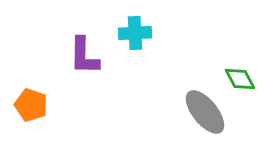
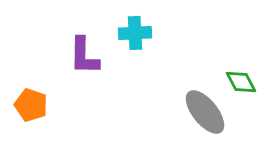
green diamond: moved 1 px right, 3 px down
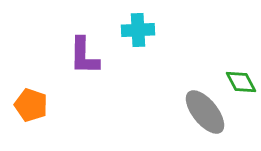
cyan cross: moved 3 px right, 3 px up
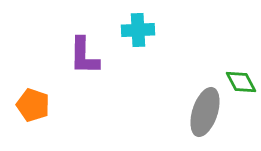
orange pentagon: moved 2 px right
gray ellipse: rotated 57 degrees clockwise
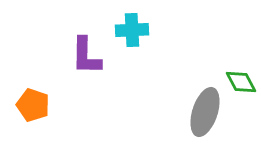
cyan cross: moved 6 px left
purple L-shape: moved 2 px right
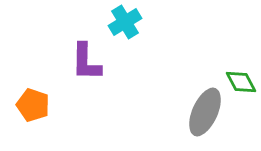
cyan cross: moved 7 px left, 8 px up; rotated 28 degrees counterclockwise
purple L-shape: moved 6 px down
gray ellipse: rotated 6 degrees clockwise
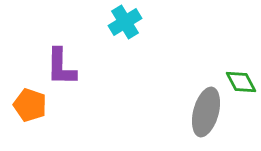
purple L-shape: moved 25 px left, 5 px down
orange pentagon: moved 3 px left
gray ellipse: moved 1 px right; rotated 9 degrees counterclockwise
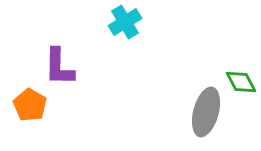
purple L-shape: moved 2 px left
orange pentagon: rotated 12 degrees clockwise
